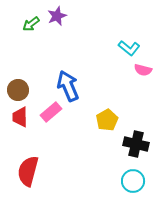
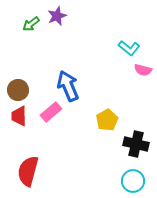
red trapezoid: moved 1 px left, 1 px up
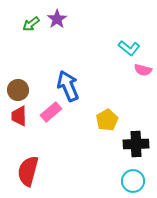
purple star: moved 3 px down; rotated 12 degrees counterclockwise
black cross: rotated 15 degrees counterclockwise
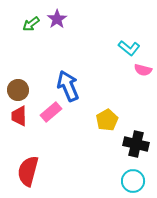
black cross: rotated 15 degrees clockwise
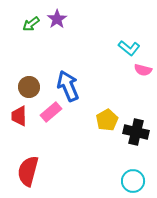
brown circle: moved 11 px right, 3 px up
black cross: moved 12 px up
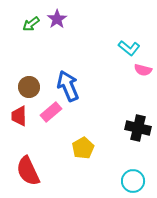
yellow pentagon: moved 24 px left, 28 px down
black cross: moved 2 px right, 4 px up
red semicircle: rotated 40 degrees counterclockwise
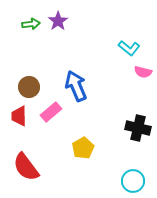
purple star: moved 1 px right, 2 px down
green arrow: rotated 150 degrees counterclockwise
pink semicircle: moved 2 px down
blue arrow: moved 8 px right
red semicircle: moved 2 px left, 4 px up; rotated 12 degrees counterclockwise
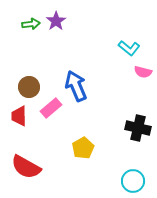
purple star: moved 2 px left
pink rectangle: moved 4 px up
red semicircle: rotated 24 degrees counterclockwise
